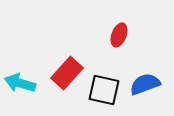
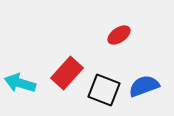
red ellipse: rotated 35 degrees clockwise
blue semicircle: moved 1 px left, 2 px down
black square: rotated 8 degrees clockwise
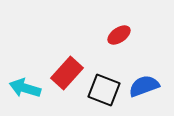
cyan arrow: moved 5 px right, 5 px down
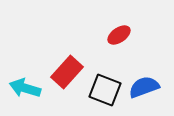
red rectangle: moved 1 px up
blue semicircle: moved 1 px down
black square: moved 1 px right
